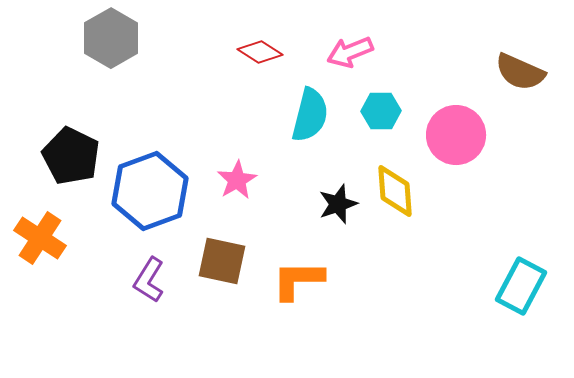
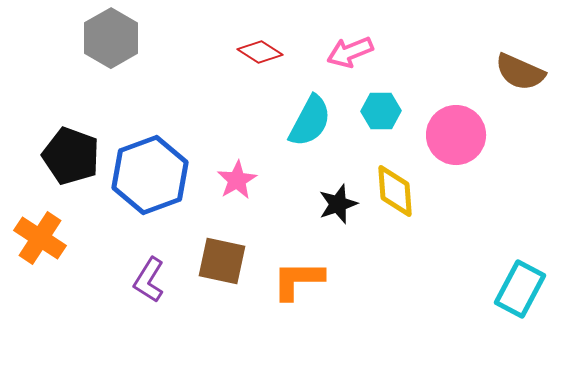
cyan semicircle: moved 6 px down; rotated 14 degrees clockwise
black pentagon: rotated 6 degrees counterclockwise
blue hexagon: moved 16 px up
cyan rectangle: moved 1 px left, 3 px down
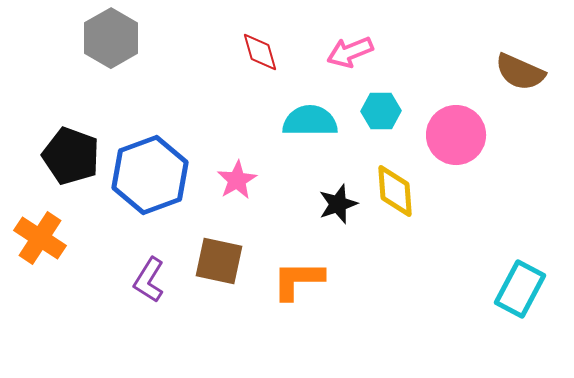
red diamond: rotated 42 degrees clockwise
cyan semicircle: rotated 118 degrees counterclockwise
brown square: moved 3 px left
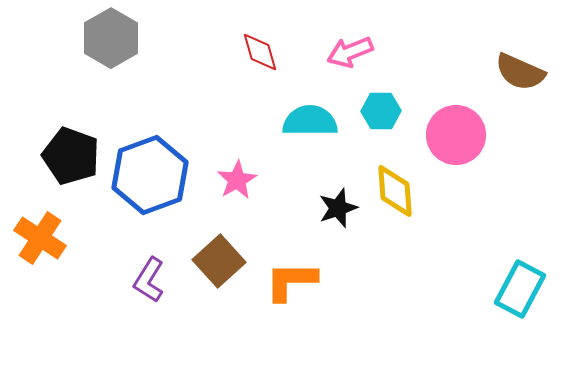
black star: moved 4 px down
brown square: rotated 36 degrees clockwise
orange L-shape: moved 7 px left, 1 px down
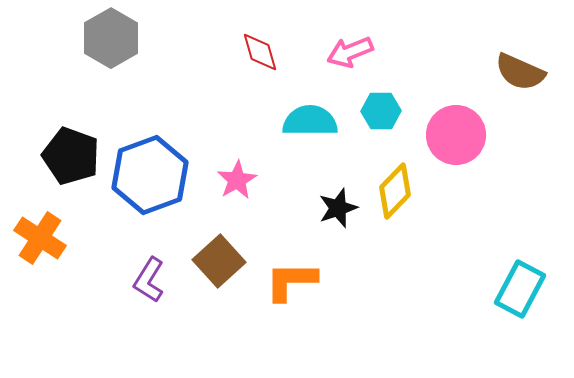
yellow diamond: rotated 48 degrees clockwise
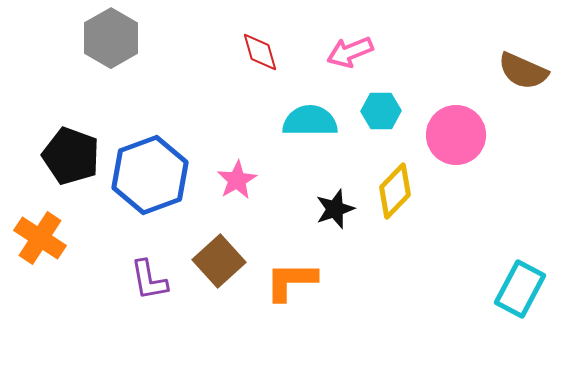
brown semicircle: moved 3 px right, 1 px up
black star: moved 3 px left, 1 px down
purple L-shape: rotated 42 degrees counterclockwise
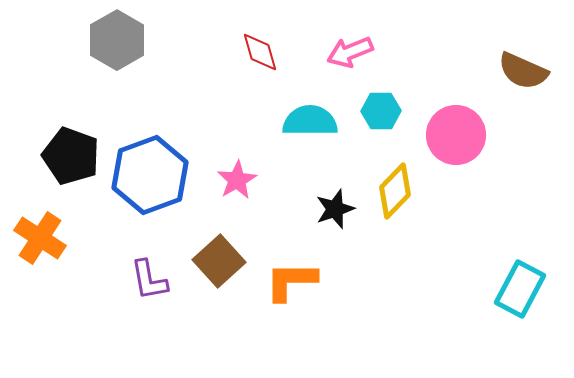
gray hexagon: moved 6 px right, 2 px down
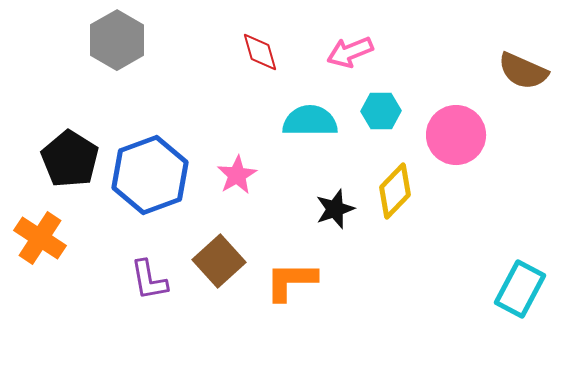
black pentagon: moved 1 px left, 3 px down; rotated 12 degrees clockwise
pink star: moved 5 px up
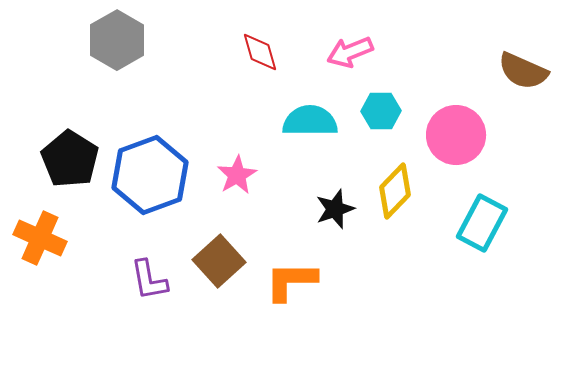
orange cross: rotated 9 degrees counterclockwise
cyan rectangle: moved 38 px left, 66 px up
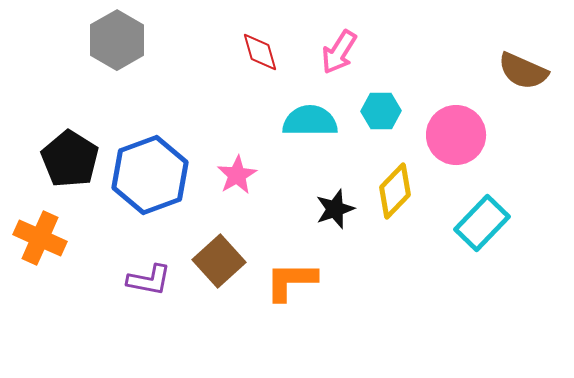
pink arrow: moved 11 px left; rotated 36 degrees counterclockwise
cyan rectangle: rotated 16 degrees clockwise
purple L-shape: rotated 69 degrees counterclockwise
